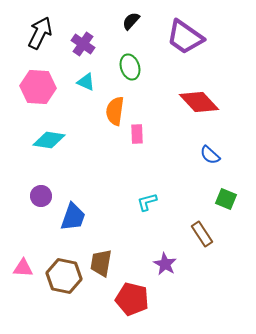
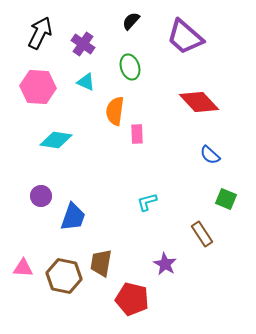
purple trapezoid: rotated 6 degrees clockwise
cyan diamond: moved 7 px right
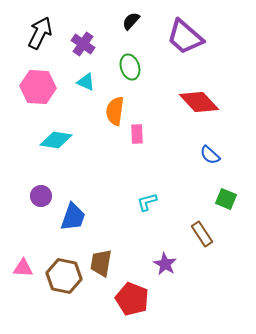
red pentagon: rotated 8 degrees clockwise
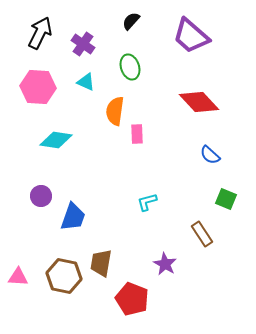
purple trapezoid: moved 6 px right, 1 px up
pink triangle: moved 5 px left, 9 px down
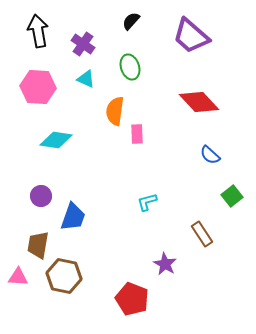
black arrow: moved 2 px left, 2 px up; rotated 36 degrees counterclockwise
cyan triangle: moved 3 px up
green square: moved 6 px right, 3 px up; rotated 30 degrees clockwise
brown trapezoid: moved 63 px left, 18 px up
